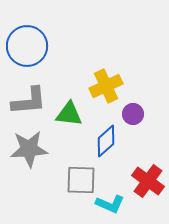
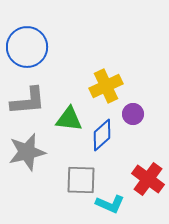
blue circle: moved 1 px down
gray L-shape: moved 1 px left
green triangle: moved 5 px down
blue diamond: moved 4 px left, 6 px up
gray star: moved 2 px left, 3 px down; rotated 9 degrees counterclockwise
red cross: moved 2 px up
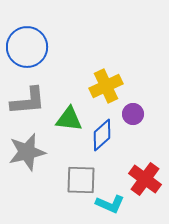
red cross: moved 3 px left
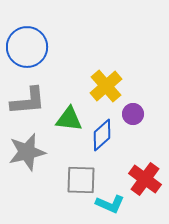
yellow cross: rotated 16 degrees counterclockwise
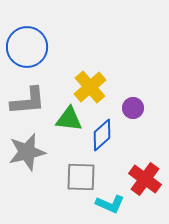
yellow cross: moved 16 px left, 1 px down
purple circle: moved 6 px up
gray square: moved 3 px up
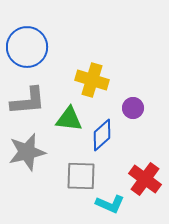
yellow cross: moved 2 px right, 7 px up; rotated 32 degrees counterclockwise
gray square: moved 1 px up
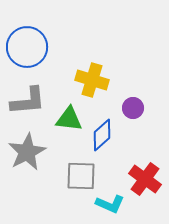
gray star: rotated 15 degrees counterclockwise
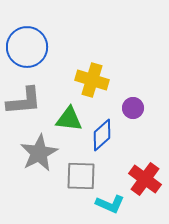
gray L-shape: moved 4 px left
gray star: moved 12 px right, 1 px down
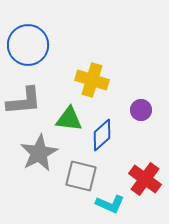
blue circle: moved 1 px right, 2 px up
purple circle: moved 8 px right, 2 px down
gray square: rotated 12 degrees clockwise
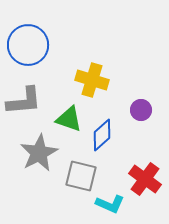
green triangle: rotated 12 degrees clockwise
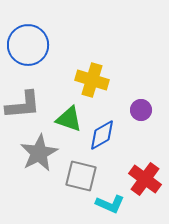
gray L-shape: moved 1 px left, 4 px down
blue diamond: rotated 12 degrees clockwise
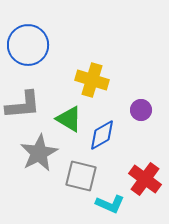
green triangle: rotated 12 degrees clockwise
